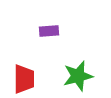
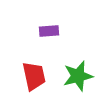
red trapezoid: moved 10 px right, 3 px up; rotated 12 degrees counterclockwise
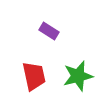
purple rectangle: rotated 36 degrees clockwise
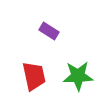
green star: rotated 12 degrees clockwise
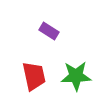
green star: moved 2 px left
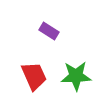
red trapezoid: rotated 12 degrees counterclockwise
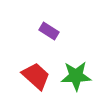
red trapezoid: moved 2 px right; rotated 24 degrees counterclockwise
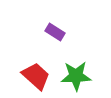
purple rectangle: moved 6 px right, 1 px down
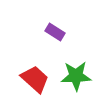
red trapezoid: moved 1 px left, 3 px down
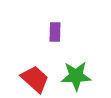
purple rectangle: rotated 60 degrees clockwise
